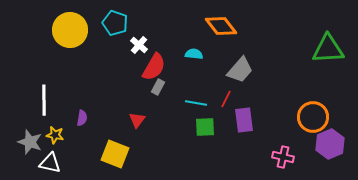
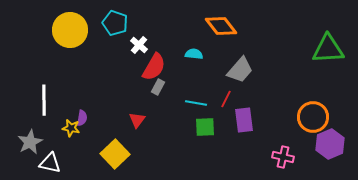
yellow star: moved 16 px right, 7 px up
gray star: rotated 25 degrees clockwise
yellow square: rotated 24 degrees clockwise
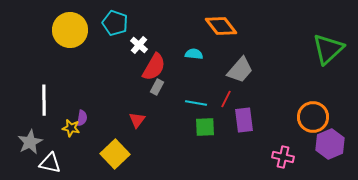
green triangle: rotated 40 degrees counterclockwise
gray rectangle: moved 1 px left
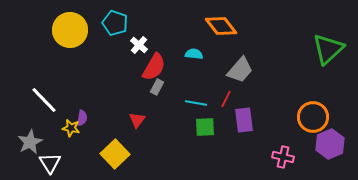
white line: rotated 44 degrees counterclockwise
white triangle: rotated 45 degrees clockwise
